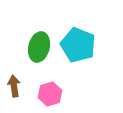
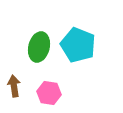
pink hexagon: moved 1 px left, 1 px up; rotated 25 degrees clockwise
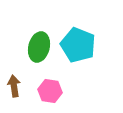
pink hexagon: moved 1 px right, 2 px up
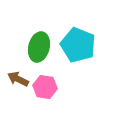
brown arrow: moved 4 px right, 7 px up; rotated 55 degrees counterclockwise
pink hexagon: moved 5 px left, 4 px up
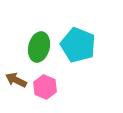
brown arrow: moved 2 px left, 1 px down
pink hexagon: rotated 15 degrees clockwise
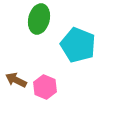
green ellipse: moved 28 px up
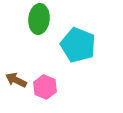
green ellipse: rotated 8 degrees counterclockwise
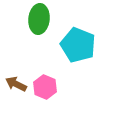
brown arrow: moved 4 px down
